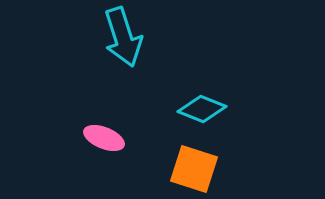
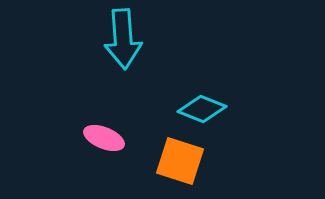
cyan arrow: moved 2 px down; rotated 14 degrees clockwise
orange square: moved 14 px left, 8 px up
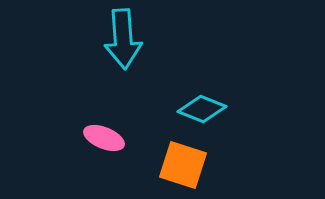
orange square: moved 3 px right, 4 px down
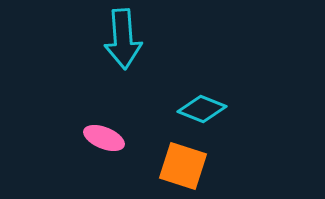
orange square: moved 1 px down
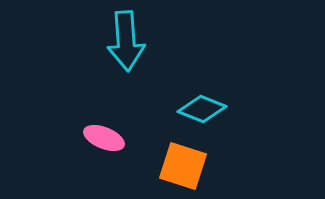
cyan arrow: moved 3 px right, 2 px down
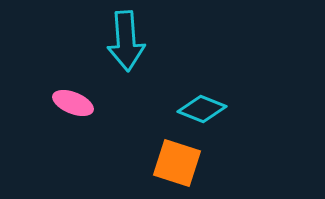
pink ellipse: moved 31 px left, 35 px up
orange square: moved 6 px left, 3 px up
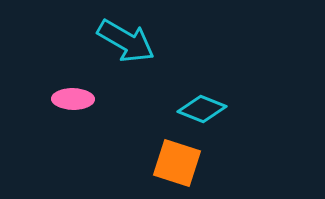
cyan arrow: rotated 56 degrees counterclockwise
pink ellipse: moved 4 px up; rotated 21 degrees counterclockwise
